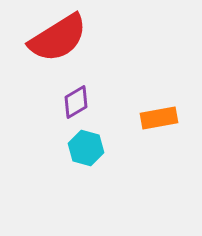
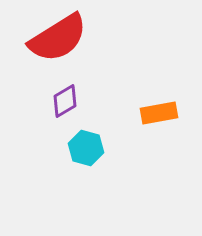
purple diamond: moved 11 px left, 1 px up
orange rectangle: moved 5 px up
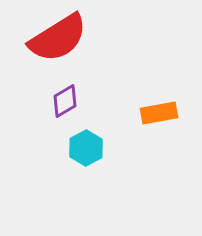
cyan hexagon: rotated 16 degrees clockwise
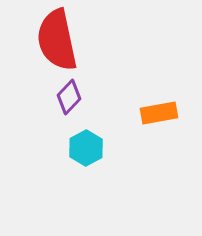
red semicircle: moved 1 px left, 2 px down; rotated 110 degrees clockwise
purple diamond: moved 4 px right, 4 px up; rotated 16 degrees counterclockwise
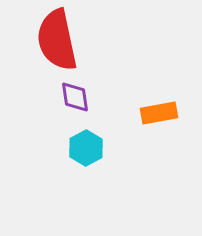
purple diamond: moved 6 px right; rotated 52 degrees counterclockwise
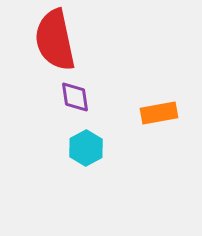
red semicircle: moved 2 px left
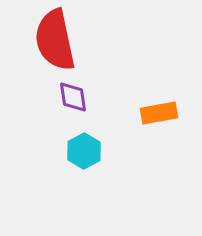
purple diamond: moved 2 px left
cyan hexagon: moved 2 px left, 3 px down
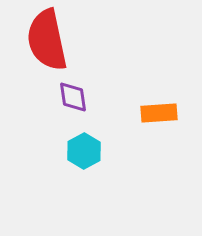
red semicircle: moved 8 px left
orange rectangle: rotated 6 degrees clockwise
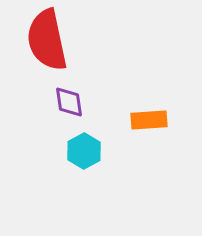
purple diamond: moved 4 px left, 5 px down
orange rectangle: moved 10 px left, 7 px down
